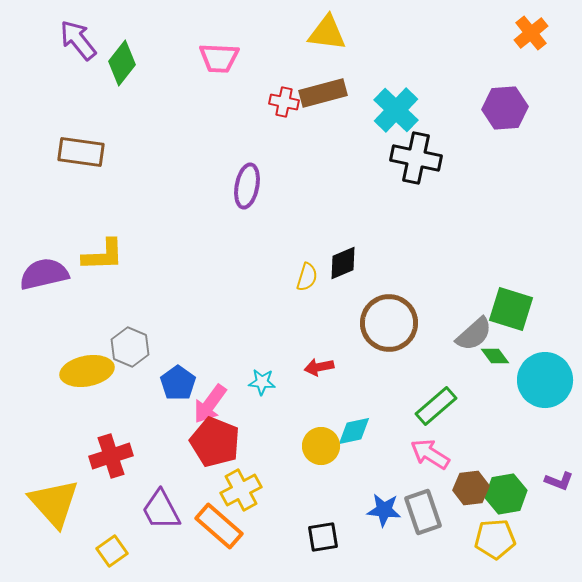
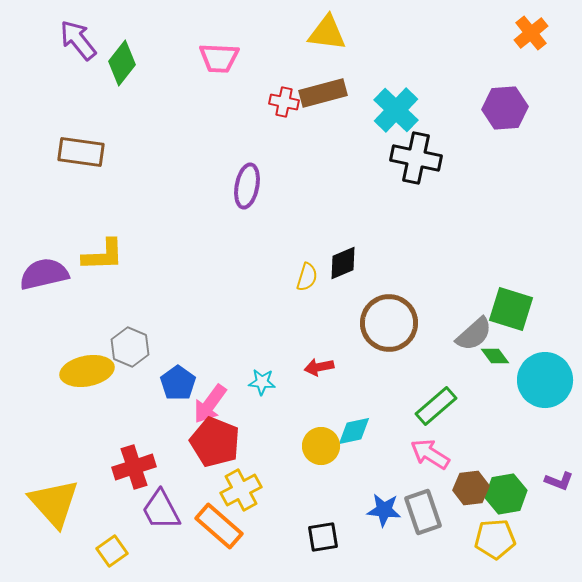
red cross at (111, 456): moved 23 px right, 11 px down
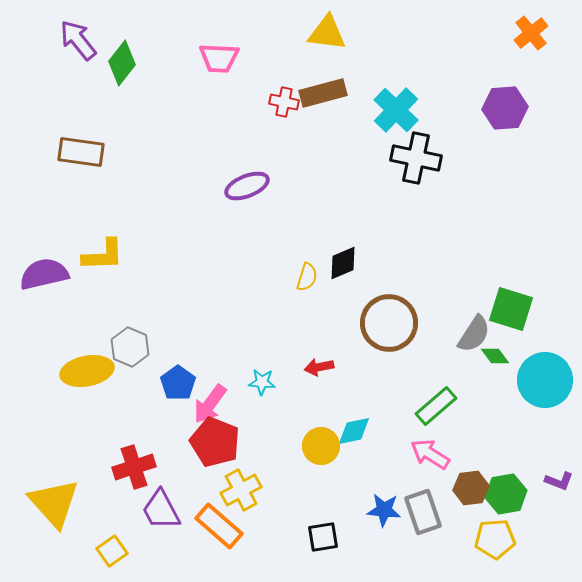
purple ellipse at (247, 186): rotated 57 degrees clockwise
gray semicircle at (474, 334): rotated 15 degrees counterclockwise
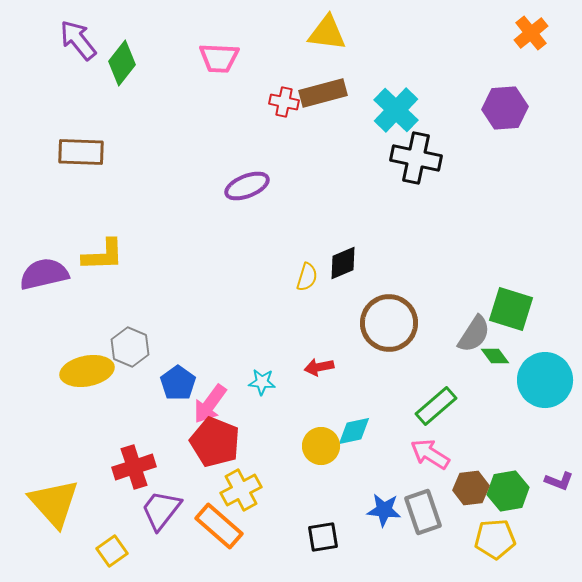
brown rectangle at (81, 152): rotated 6 degrees counterclockwise
green hexagon at (506, 494): moved 2 px right, 3 px up
purple trapezoid at (161, 510): rotated 66 degrees clockwise
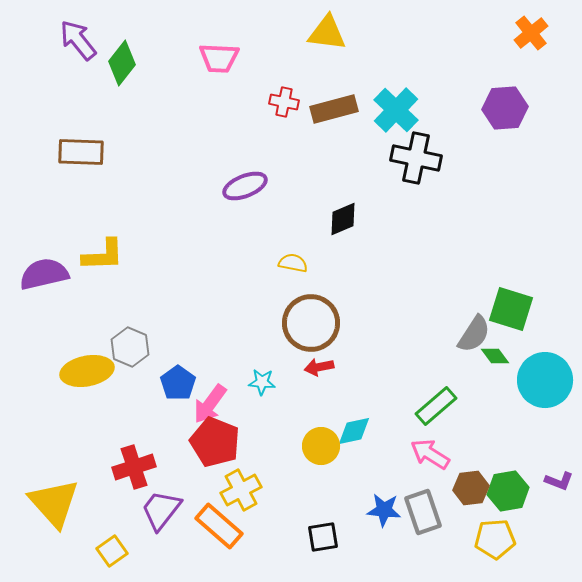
brown rectangle at (323, 93): moved 11 px right, 16 px down
purple ellipse at (247, 186): moved 2 px left
black diamond at (343, 263): moved 44 px up
yellow semicircle at (307, 277): moved 14 px left, 14 px up; rotated 96 degrees counterclockwise
brown circle at (389, 323): moved 78 px left
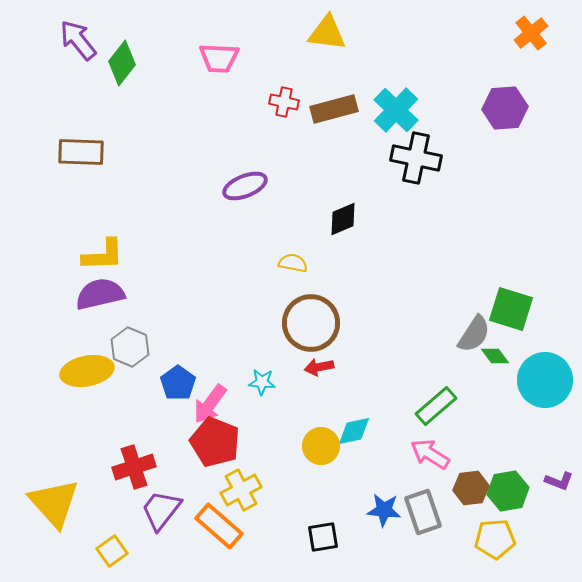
purple semicircle at (44, 274): moved 56 px right, 20 px down
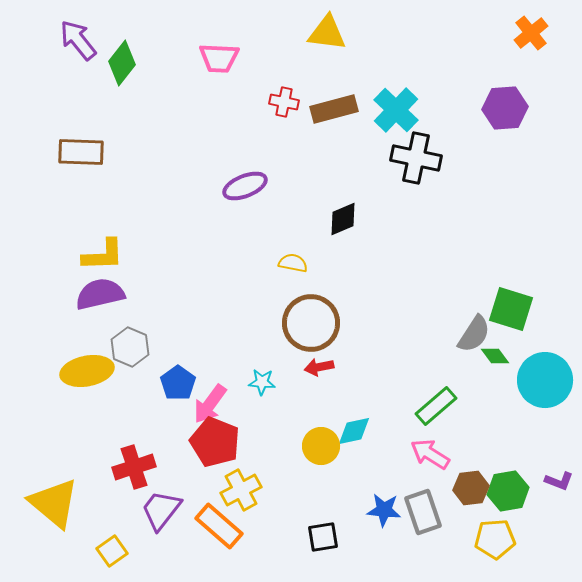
yellow triangle at (54, 503): rotated 8 degrees counterclockwise
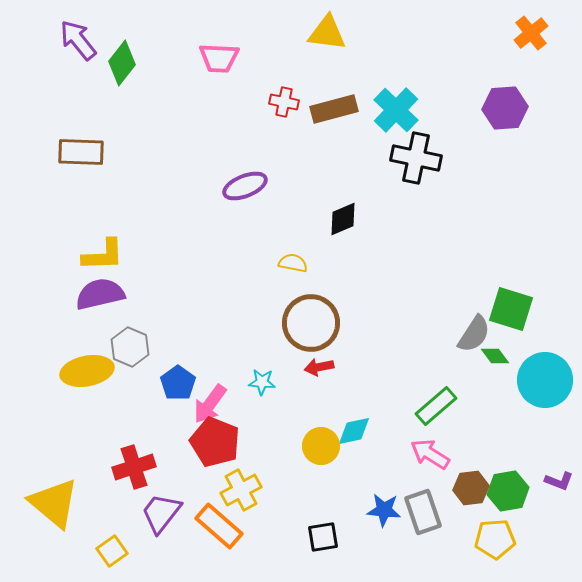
purple trapezoid at (161, 510): moved 3 px down
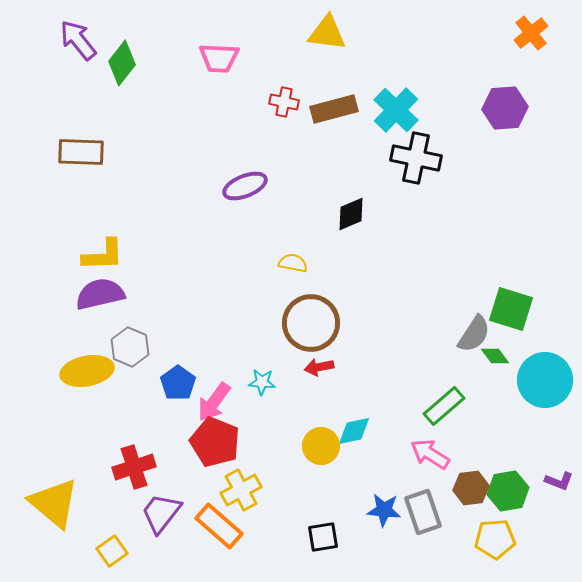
black diamond at (343, 219): moved 8 px right, 5 px up
pink arrow at (210, 404): moved 4 px right, 2 px up
green rectangle at (436, 406): moved 8 px right
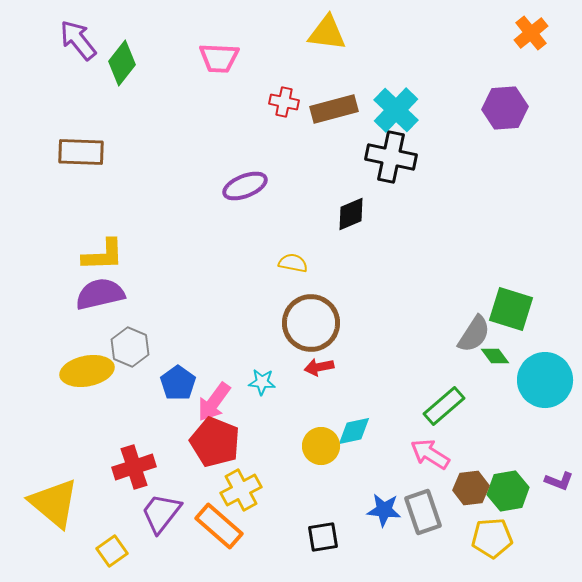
black cross at (416, 158): moved 25 px left, 1 px up
yellow pentagon at (495, 539): moved 3 px left, 1 px up
